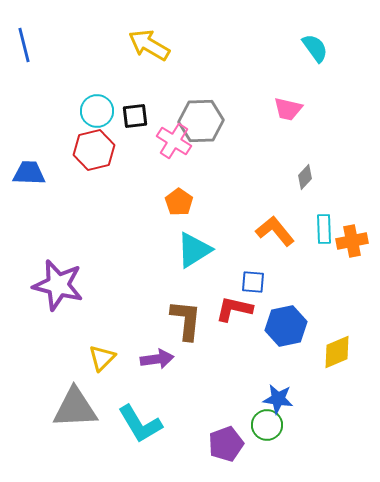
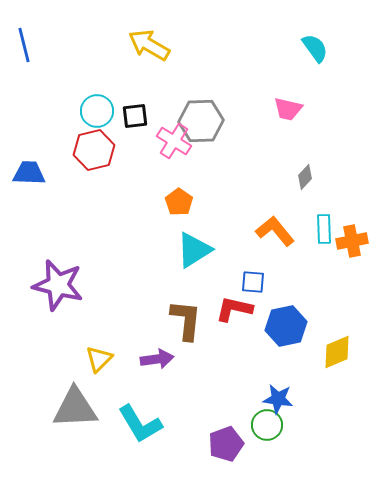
yellow triangle: moved 3 px left, 1 px down
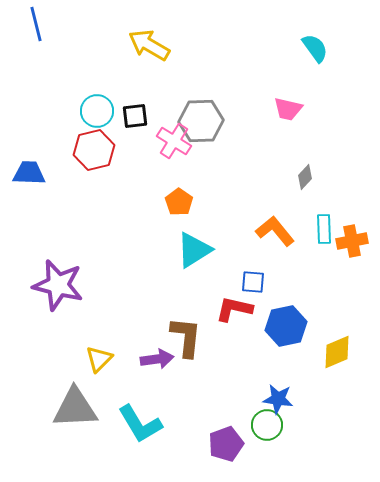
blue line: moved 12 px right, 21 px up
brown L-shape: moved 17 px down
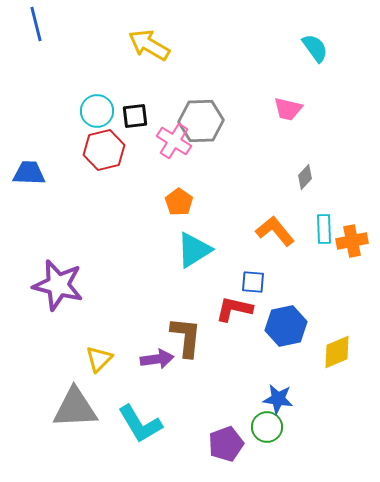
red hexagon: moved 10 px right
green circle: moved 2 px down
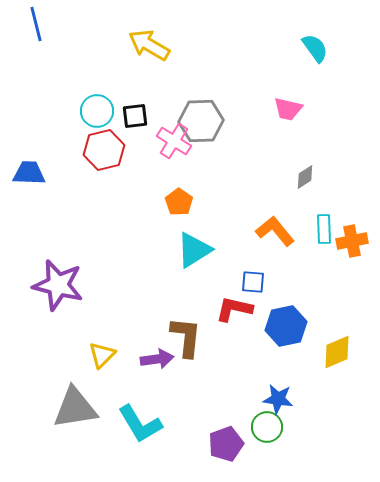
gray diamond: rotated 15 degrees clockwise
yellow triangle: moved 3 px right, 4 px up
gray triangle: rotated 6 degrees counterclockwise
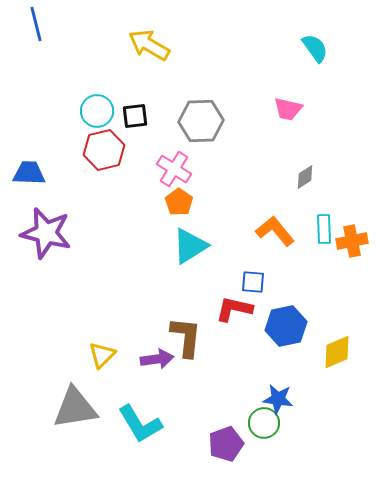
pink cross: moved 28 px down
cyan triangle: moved 4 px left, 4 px up
purple star: moved 12 px left, 52 px up
green circle: moved 3 px left, 4 px up
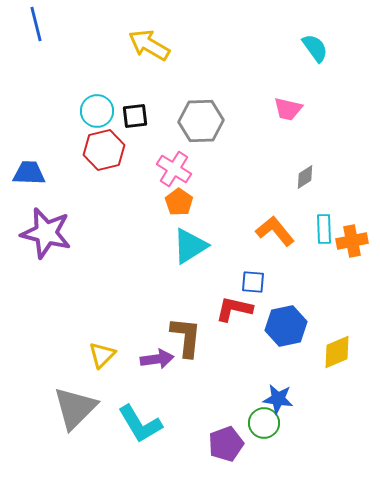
gray triangle: rotated 36 degrees counterclockwise
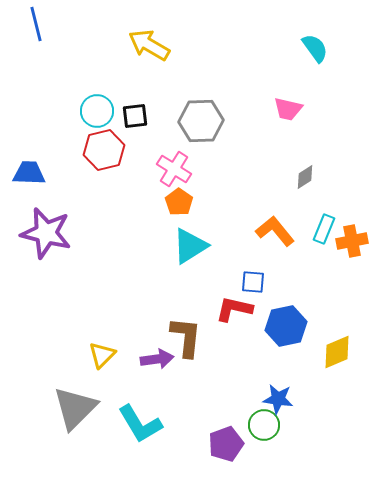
cyan rectangle: rotated 24 degrees clockwise
green circle: moved 2 px down
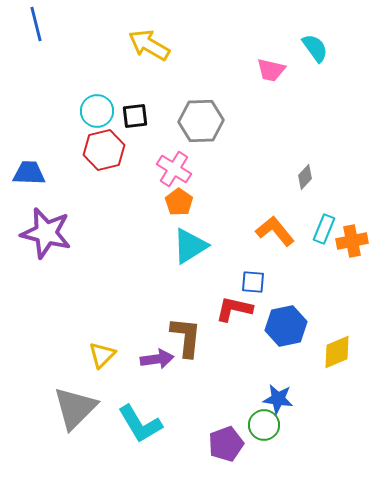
pink trapezoid: moved 17 px left, 39 px up
gray diamond: rotated 15 degrees counterclockwise
